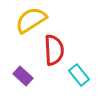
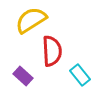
red semicircle: moved 2 px left, 1 px down
cyan rectangle: moved 1 px right
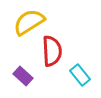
yellow semicircle: moved 2 px left, 2 px down
